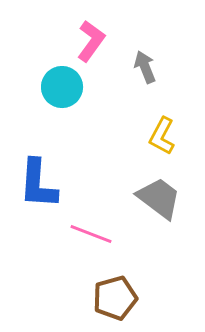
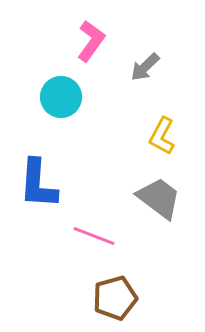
gray arrow: rotated 112 degrees counterclockwise
cyan circle: moved 1 px left, 10 px down
pink line: moved 3 px right, 2 px down
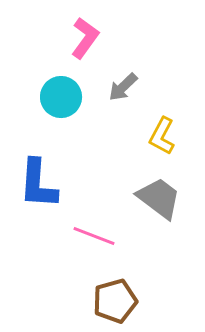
pink L-shape: moved 6 px left, 3 px up
gray arrow: moved 22 px left, 20 px down
brown pentagon: moved 3 px down
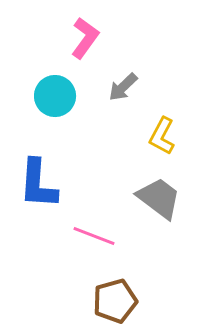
cyan circle: moved 6 px left, 1 px up
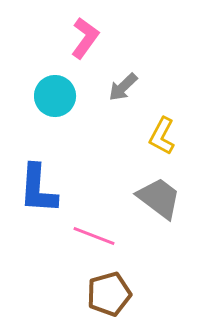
blue L-shape: moved 5 px down
brown pentagon: moved 6 px left, 7 px up
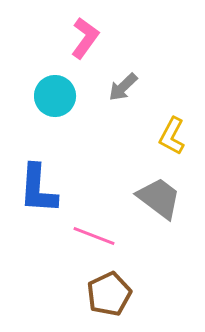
yellow L-shape: moved 10 px right
brown pentagon: rotated 9 degrees counterclockwise
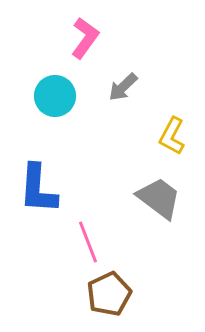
pink line: moved 6 px left, 6 px down; rotated 48 degrees clockwise
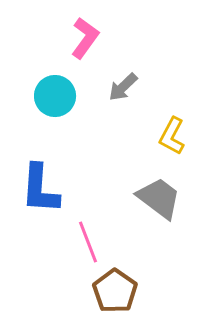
blue L-shape: moved 2 px right
brown pentagon: moved 6 px right, 3 px up; rotated 12 degrees counterclockwise
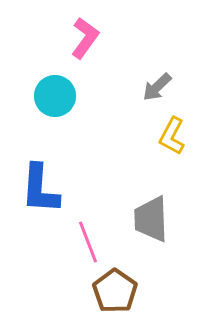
gray arrow: moved 34 px right
gray trapezoid: moved 8 px left, 21 px down; rotated 129 degrees counterclockwise
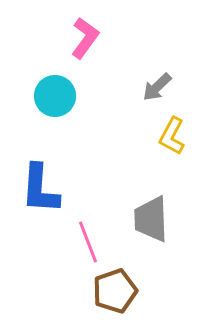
brown pentagon: rotated 18 degrees clockwise
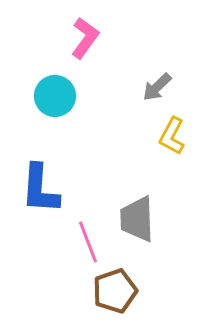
gray trapezoid: moved 14 px left
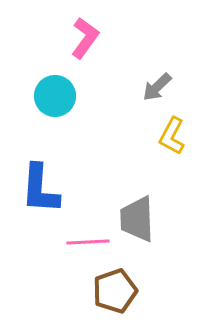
pink line: rotated 72 degrees counterclockwise
